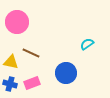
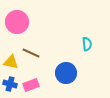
cyan semicircle: rotated 120 degrees clockwise
pink rectangle: moved 1 px left, 2 px down
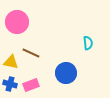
cyan semicircle: moved 1 px right, 1 px up
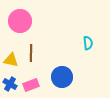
pink circle: moved 3 px right, 1 px up
brown line: rotated 66 degrees clockwise
yellow triangle: moved 2 px up
blue circle: moved 4 px left, 4 px down
blue cross: rotated 16 degrees clockwise
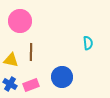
brown line: moved 1 px up
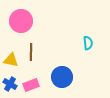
pink circle: moved 1 px right
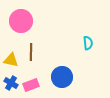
blue cross: moved 1 px right, 1 px up
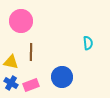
yellow triangle: moved 2 px down
